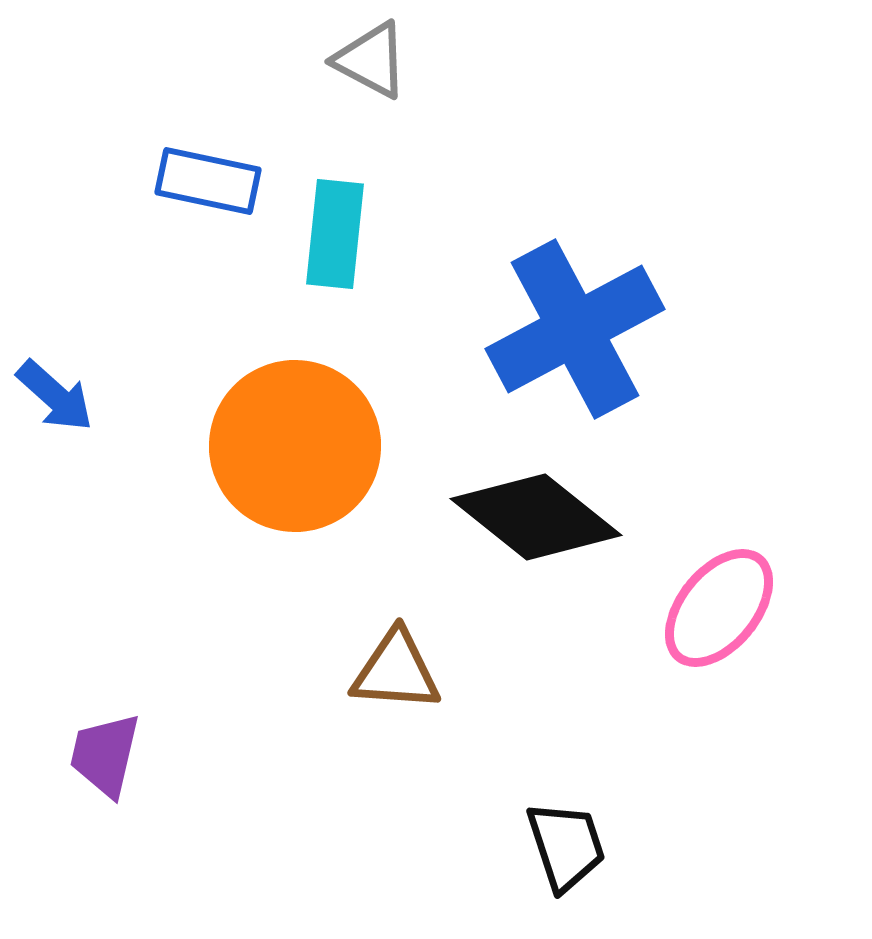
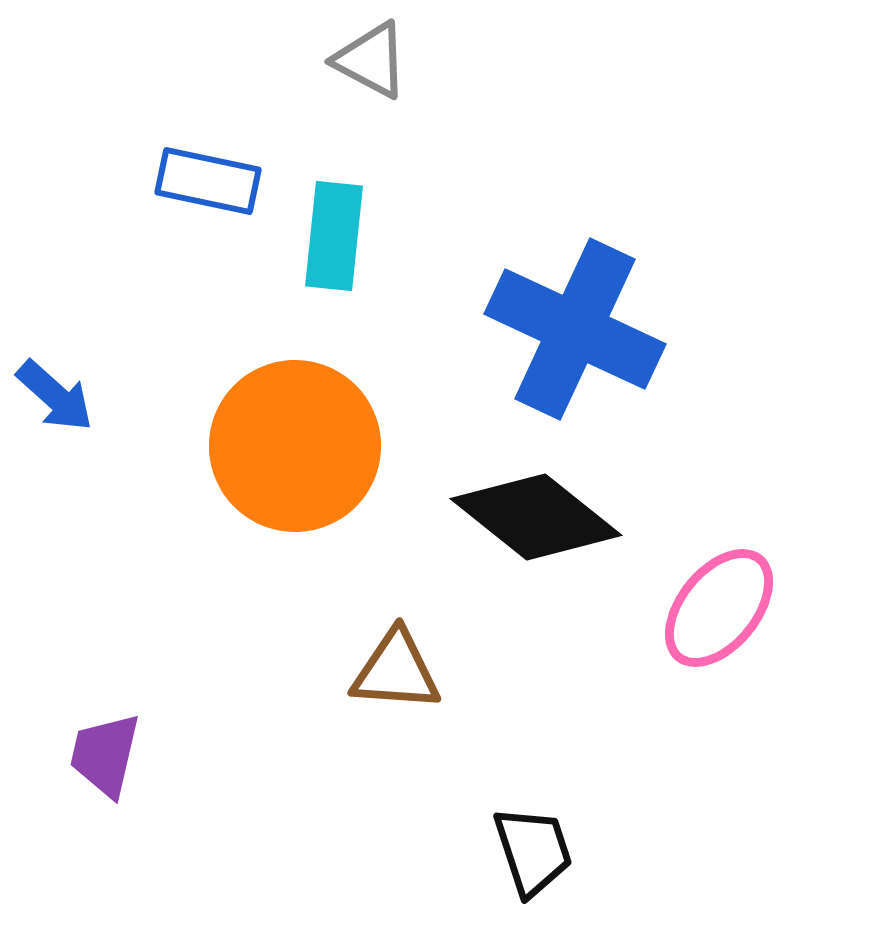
cyan rectangle: moved 1 px left, 2 px down
blue cross: rotated 37 degrees counterclockwise
black trapezoid: moved 33 px left, 5 px down
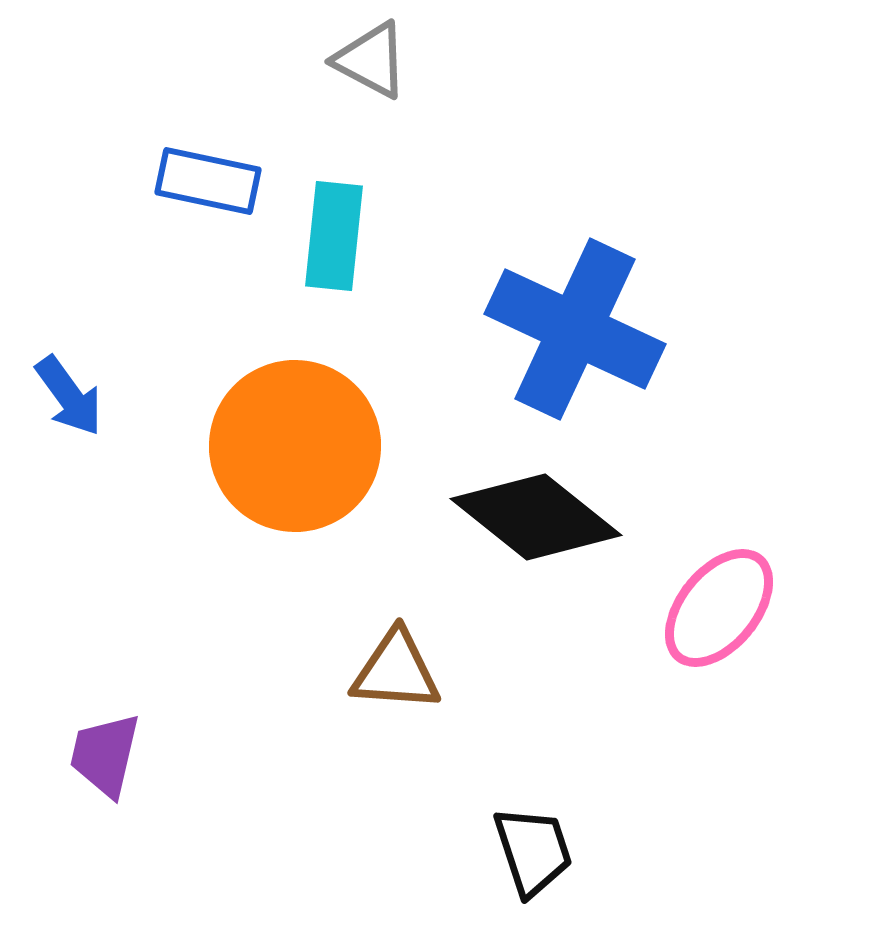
blue arrow: moved 14 px right; rotated 12 degrees clockwise
